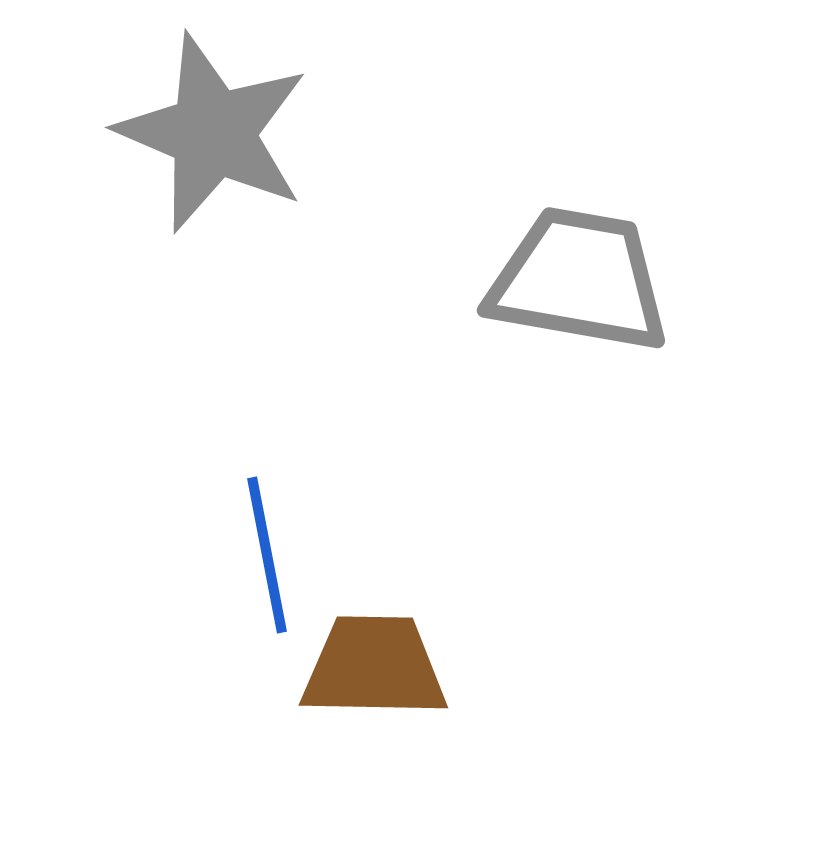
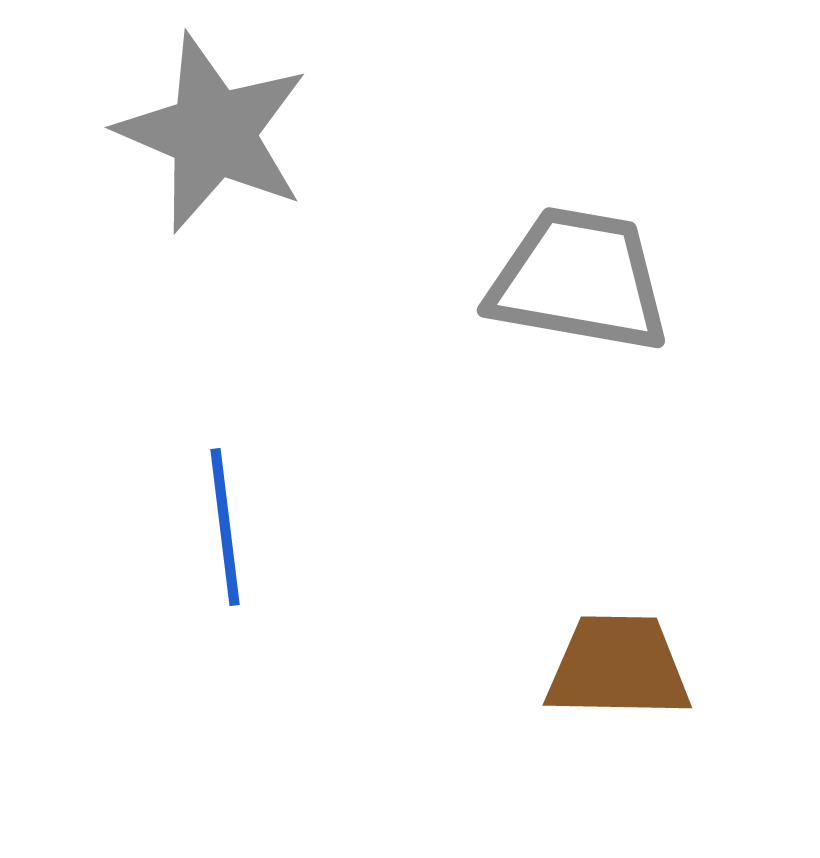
blue line: moved 42 px left, 28 px up; rotated 4 degrees clockwise
brown trapezoid: moved 244 px right
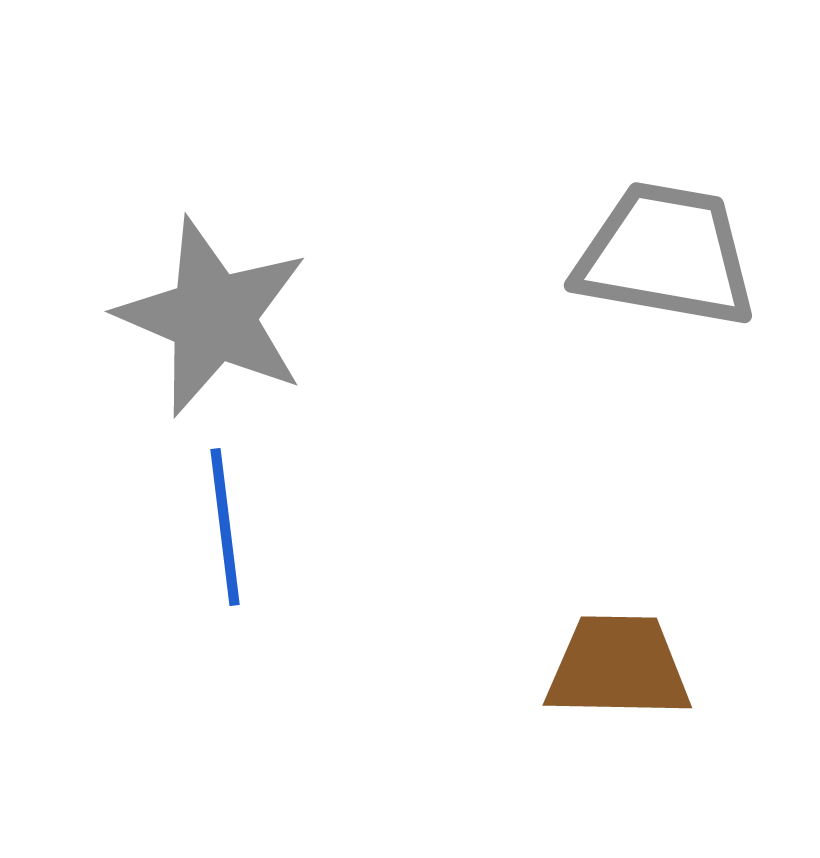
gray star: moved 184 px down
gray trapezoid: moved 87 px right, 25 px up
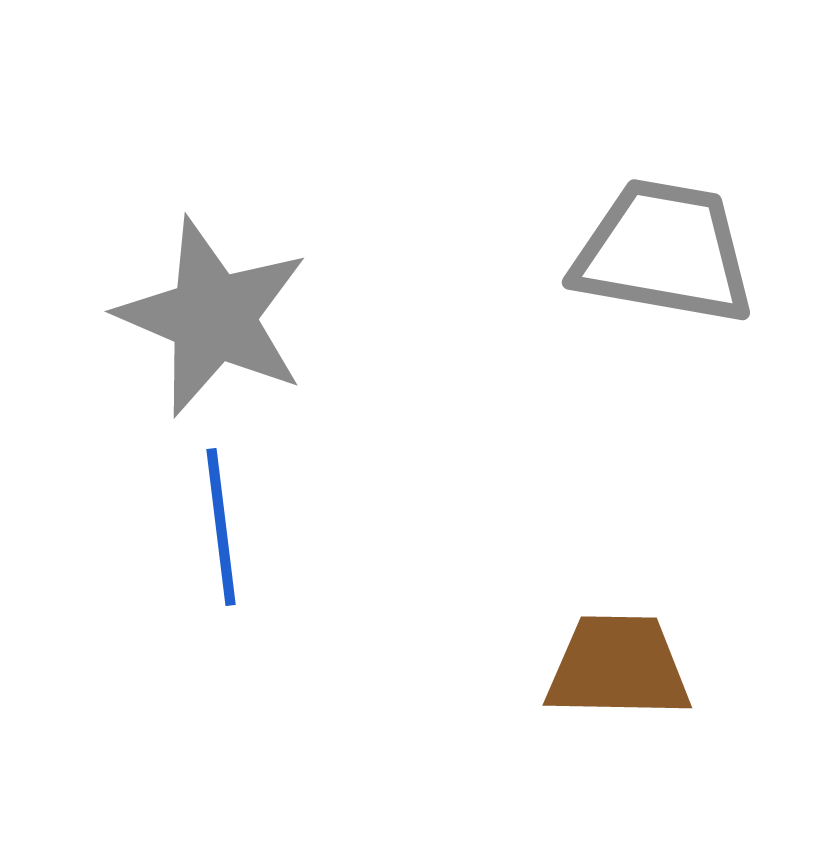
gray trapezoid: moved 2 px left, 3 px up
blue line: moved 4 px left
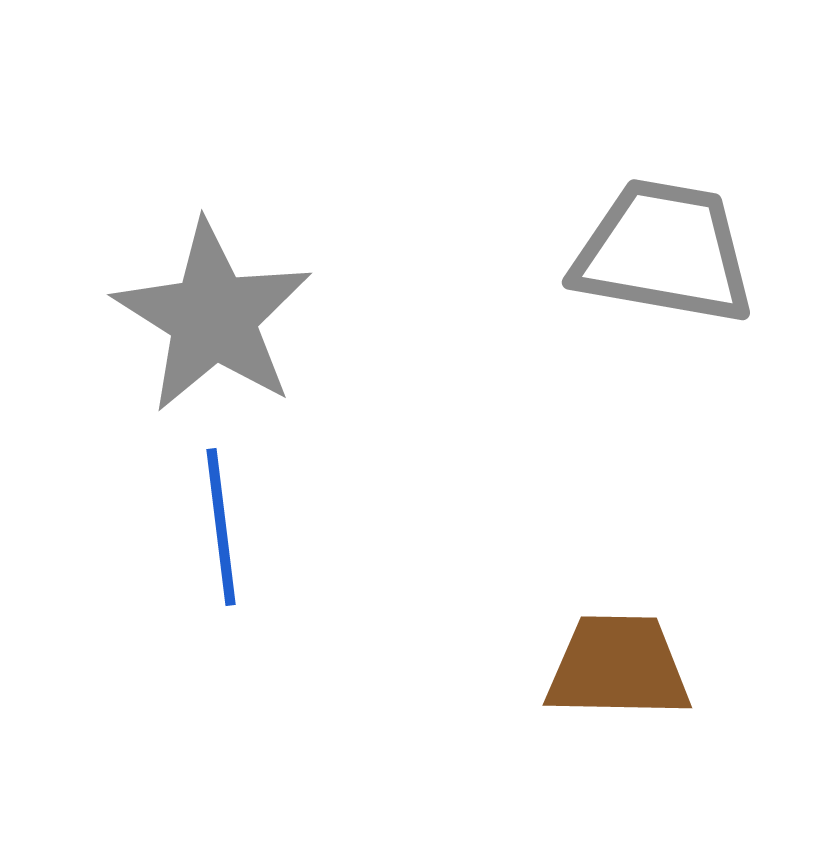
gray star: rotated 9 degrees clockwise
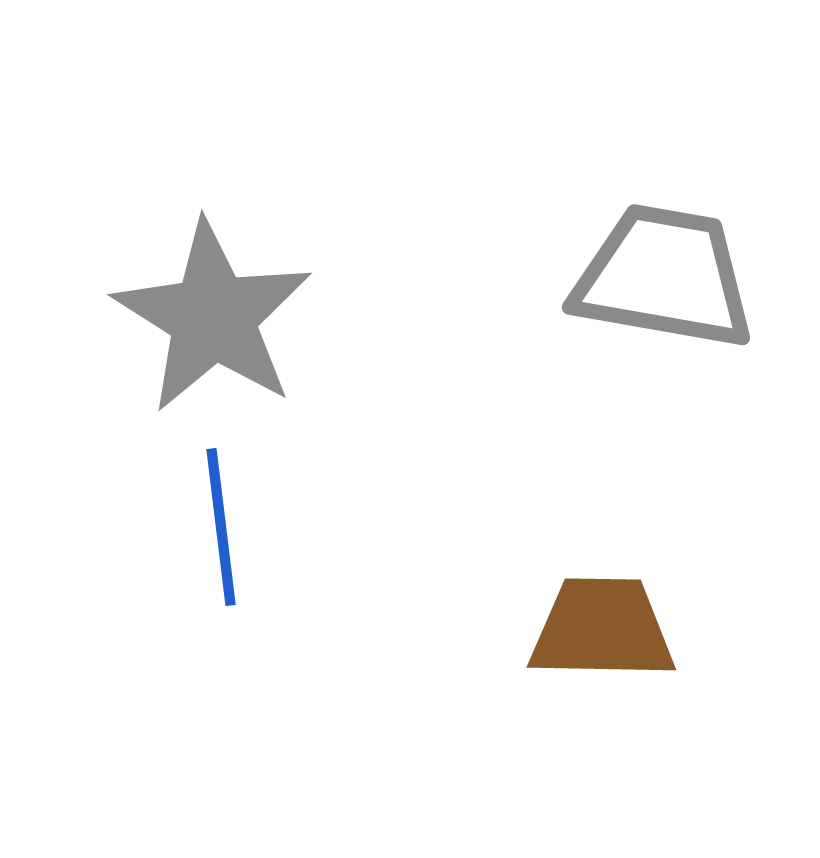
gray trapezoid: moved 25 px down
brown trapezoid: moved 16 px left, 38 px up
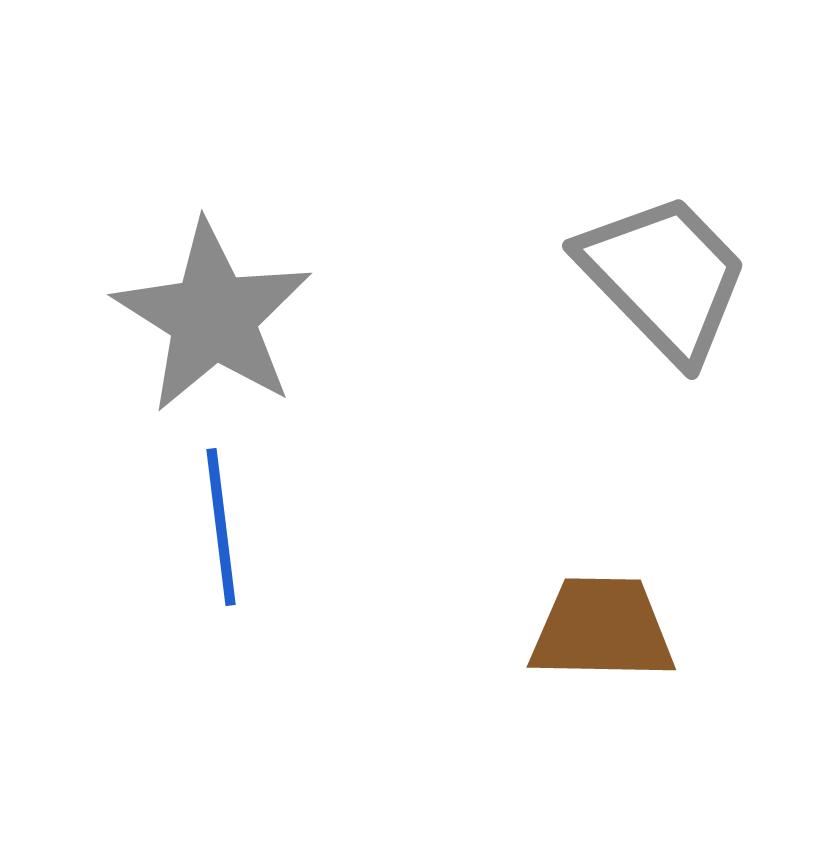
gray trapezoid: rotated 36 degrees clockwise
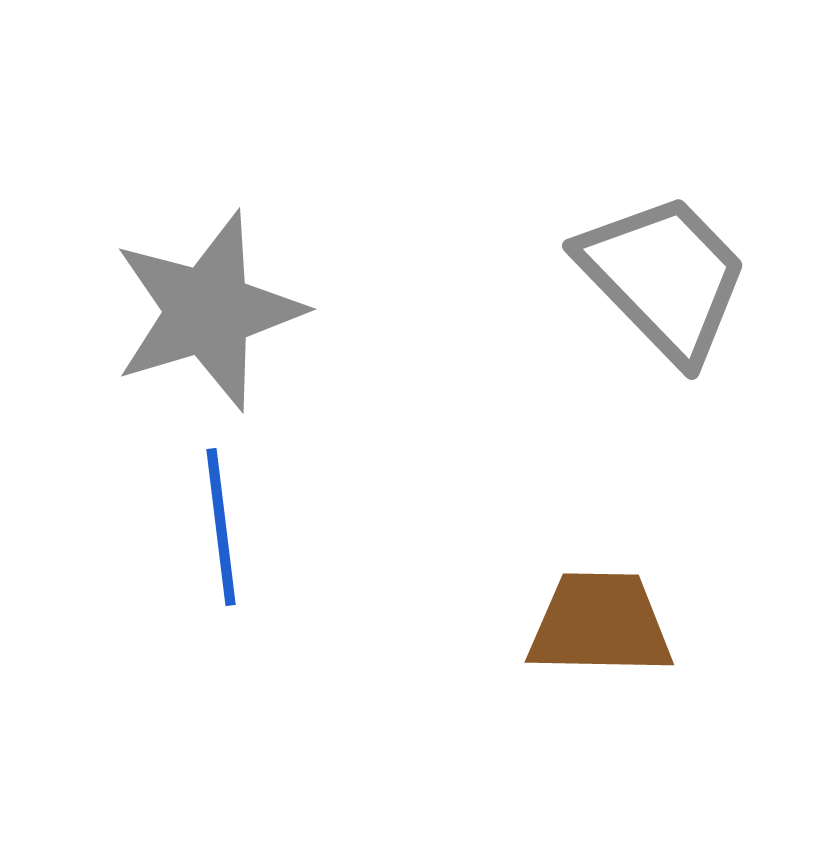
gray star: moved 5 px left, 6 px up; rotated 23 degrees clockwise
brown trapezoid: moved 2 px left, 5 px up
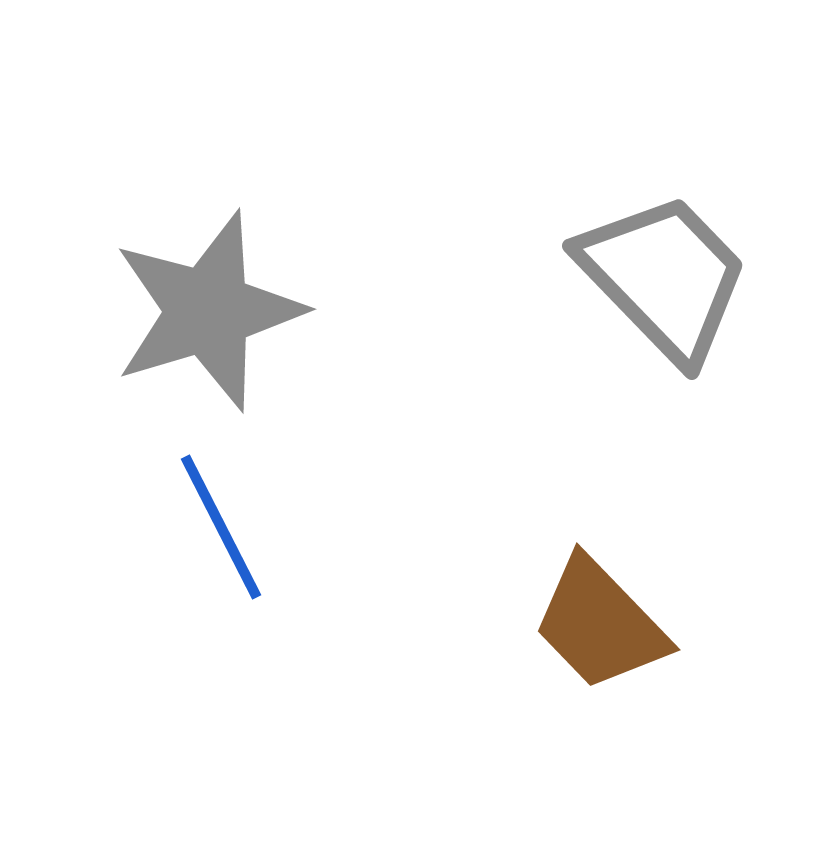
blue line: rotated 20 degrees counterclockwise
brown trapezoid: rotated 135 degrees counterclockwise
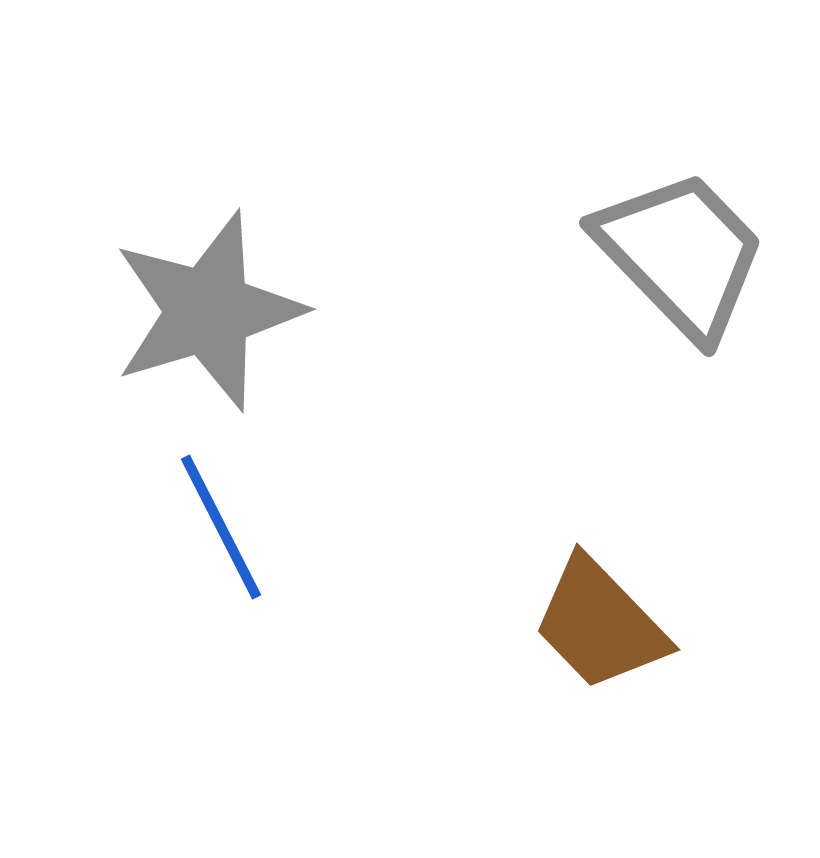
gray trapezoid: moved 17 px right, 23 px up
